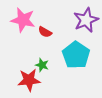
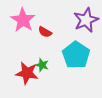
pink star: rotated 20 degrees clockwise
red star: moved 2 px left, 7 px up; rotated 15 degrees clockwise
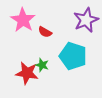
cyan pentagon: moved 3 px left, 1 px down; rotated 16 degrees counterclockwise
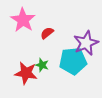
purple star: moved 23 px down
red semicircle: moved 2 px right, 1 px down; rotated 112 degrees clockwise
cyan pentagon: moved 5 px down; rotated 24 degrees counterclockwise
red star: moved 1 px left
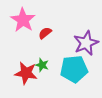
red semicircle: moved 2 px left
cyan pentagon: moved 1 px right, 8 px down
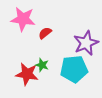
pink star: moved 1 px up; rotated 25 degrees counterclockwise
red star: moved 1 px right, 1 px down
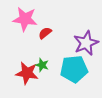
pink star: moved 2 px right
red star: moved 1 px up
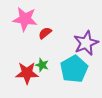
cyan pentagon: rotated 24 degrees counterclockwise
red star: rotated 10 degrees counterclockwise
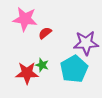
purple star: rotated 20 degrees clockwise
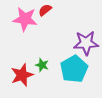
red semicircle: moved 23 px up
red star: moved 5 px left, 2 px down; rotated 20 degrees counterclockwise
